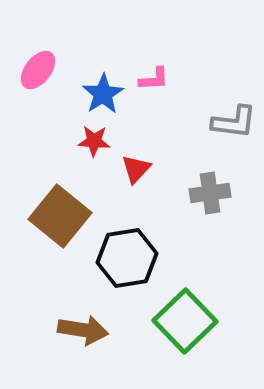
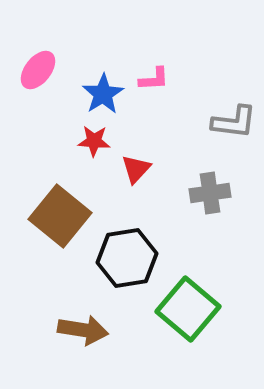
green square: moved 3 px right, 12 px up; rotated 6 degrees counterclockwise
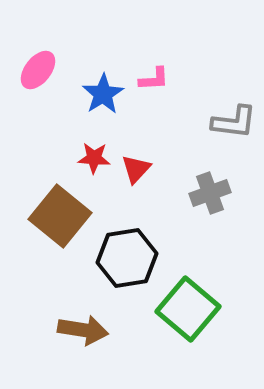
red star: moved 17 px down
gray cross: rotated 12 degrees counterclockwise
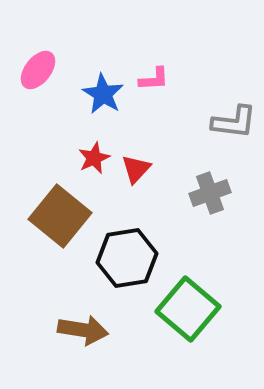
blue star: rotated 9 degrees counterclockwise
red star: rotated 28 degrees counterclockwise
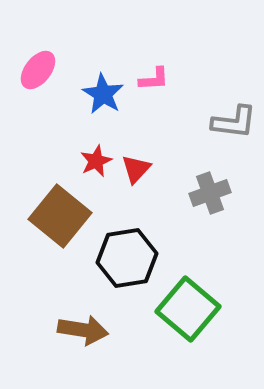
red star: moved 2 px right, 3 px down
